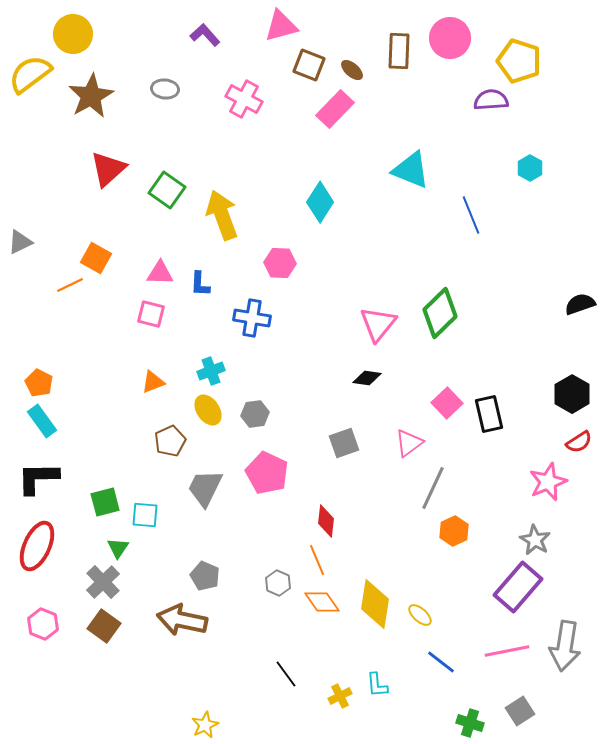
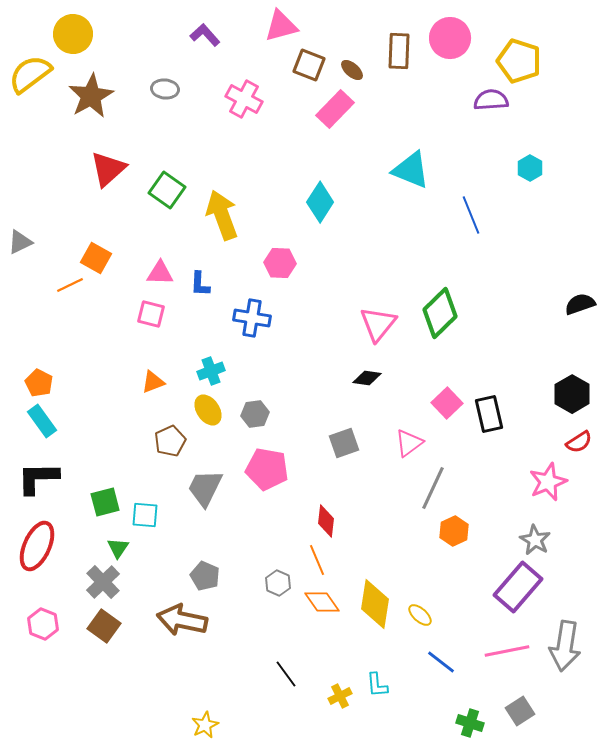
pink pentagon at (267, 473): moved 4 px up; rotated 15 degrees counterclockwise
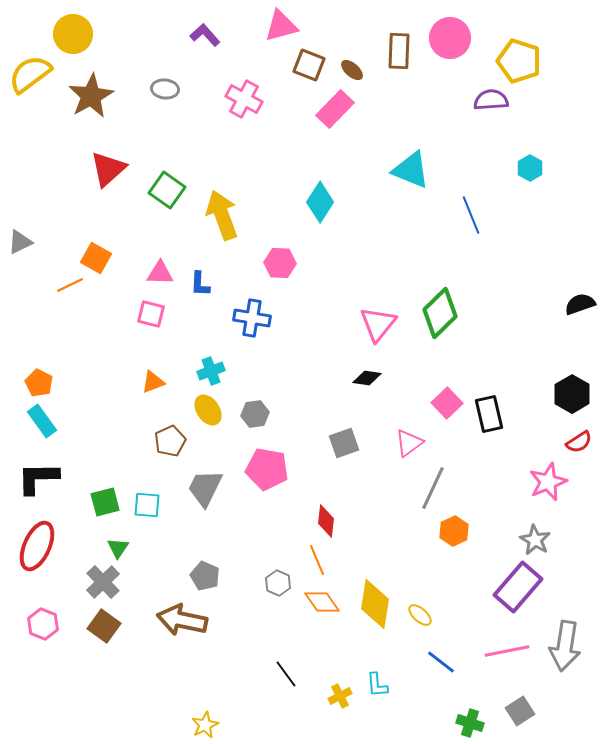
cyan square at (145, 515): moved 2 px right, 10 px up
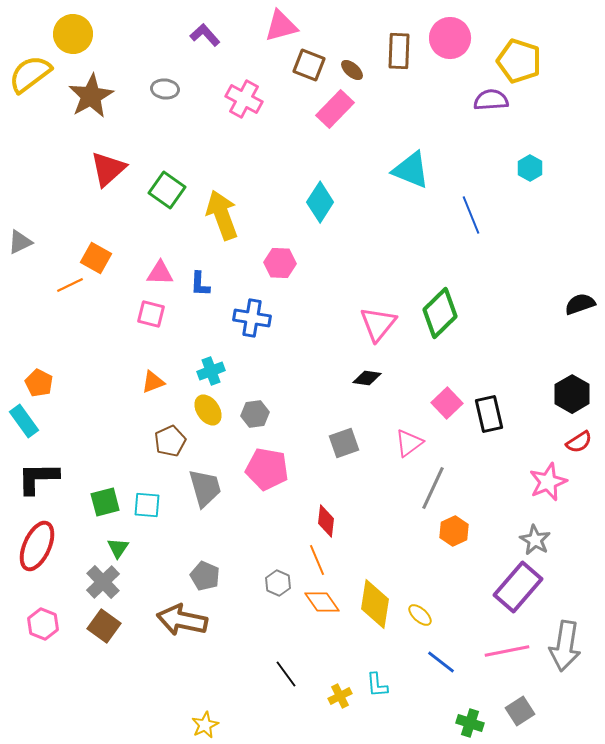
cyan rectangle at (42, 421): moved 18 px left
gray trapezoid at (205, 488): rotated 138 degrees clockwise
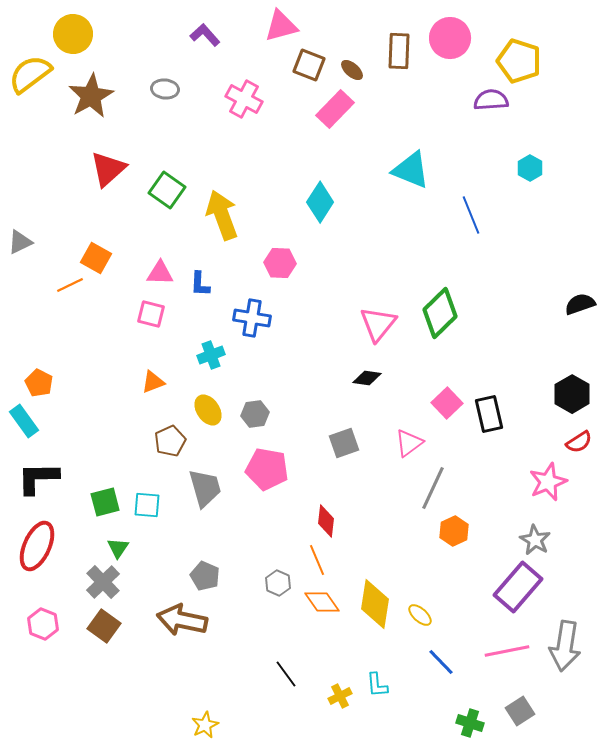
cyan cross at (211, 371): moved 16 px up
blue line at (441, 662): rotated 8 degrees clockwise
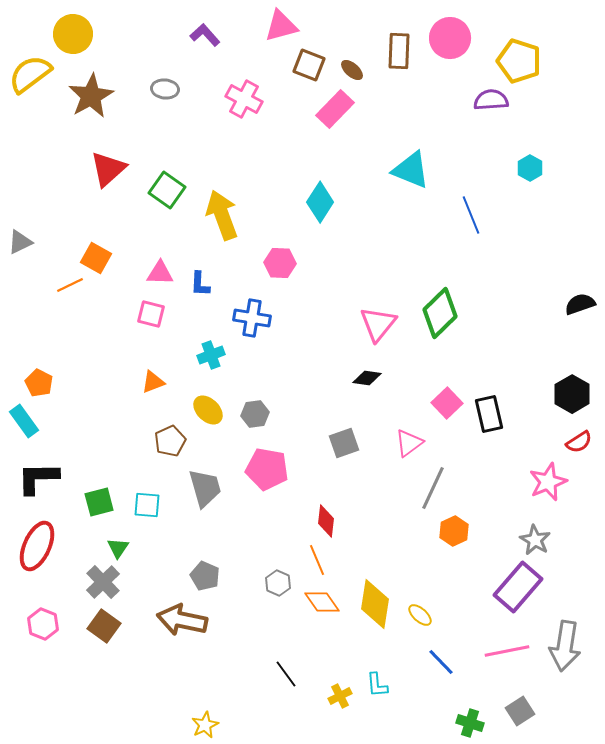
yellow ellipse at (208, 410): rotated 12 degrees counterclockwise
green square at (105, 502): moved 6 px left
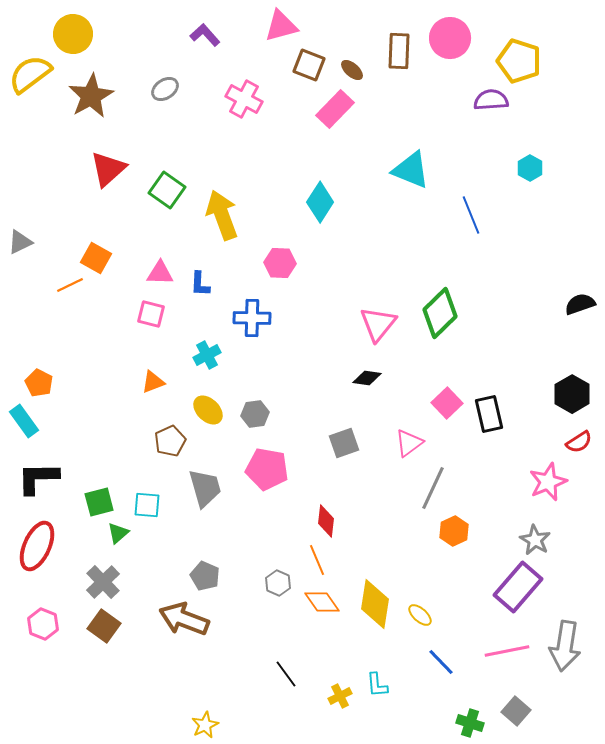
gray ellipse at (165, 89): rotated 40 degrees counterclockwise
blue cross at (252, 318): rotated 9 degrees counterclockwise
cyan cross at (211, 355): moved 4 px left; rotated 8 degrees counterclockwise
green triangle at (118, 548): moved 15 px up; rotated 15 degrees clockwise
brown arrow at (182, 620): moved 2 px right, 1 px up; rotated 9 degrees clockwise
gray square at (520, 711): moved 4 px left; rotated 16 degrees counterclockwise
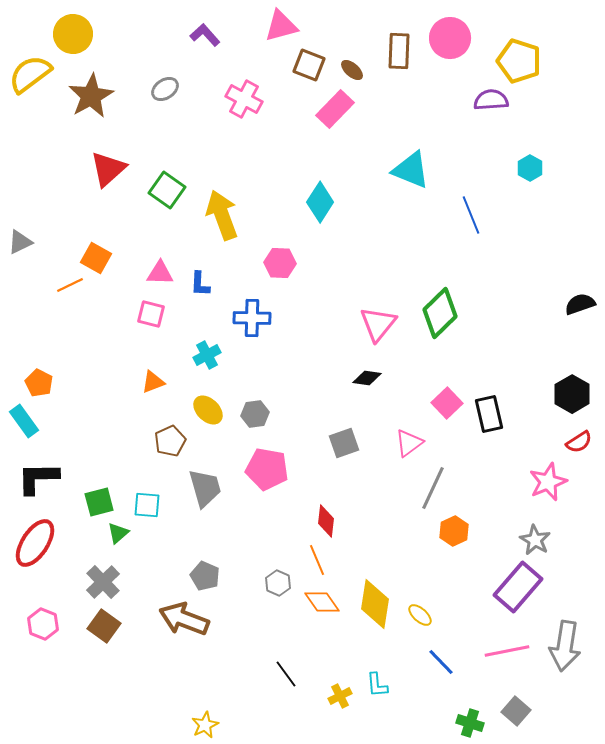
red ellipse at (37, 546): moved 2 px left, 3 px up; rotated 9 degrees clockwise
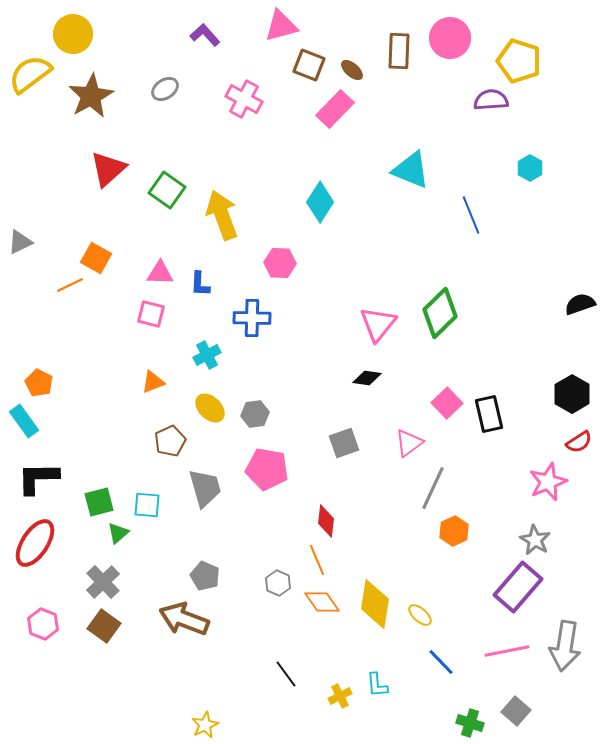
yellow ellipse at (208, 410): moved 2 px right, 2 px up
